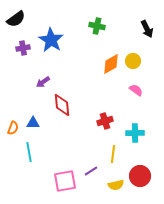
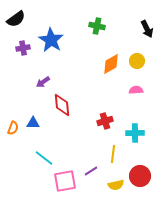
yellow circle: moved 4 px right
pink semicircle: rotated 40 degrees counterclockwise
cyan line: moved 15 px right, 6 px down; rotated 42 degrees counterclockwise
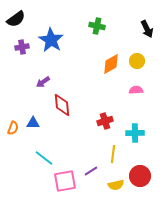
purple cross: moved 1 px left, 1 px up
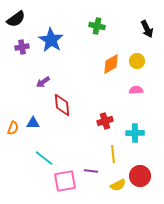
yellow line: rotated 12 degrees counterclockwise
purple line: rotated 40 degrees clockwise
yellow semicircle: moved 2 px right; rotated 14 degrees counterclockwise
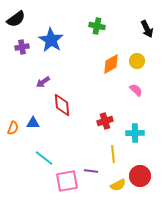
pink semicircle: rotated 48 degrees clockwise
pink square: moved 2 px right
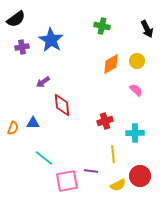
green cross: moved 5 px right
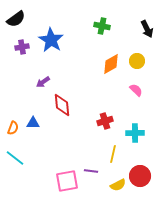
yellow line: rotated 18 degrees clockwise
cyan line: moved 29 px left
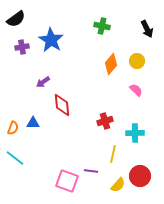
orange diamond: rotated 20 degrees counterclockwise
pink square: rotated 30 degrees clockwise
yellow semicircle: rotated 21 degrees counterclockwise
